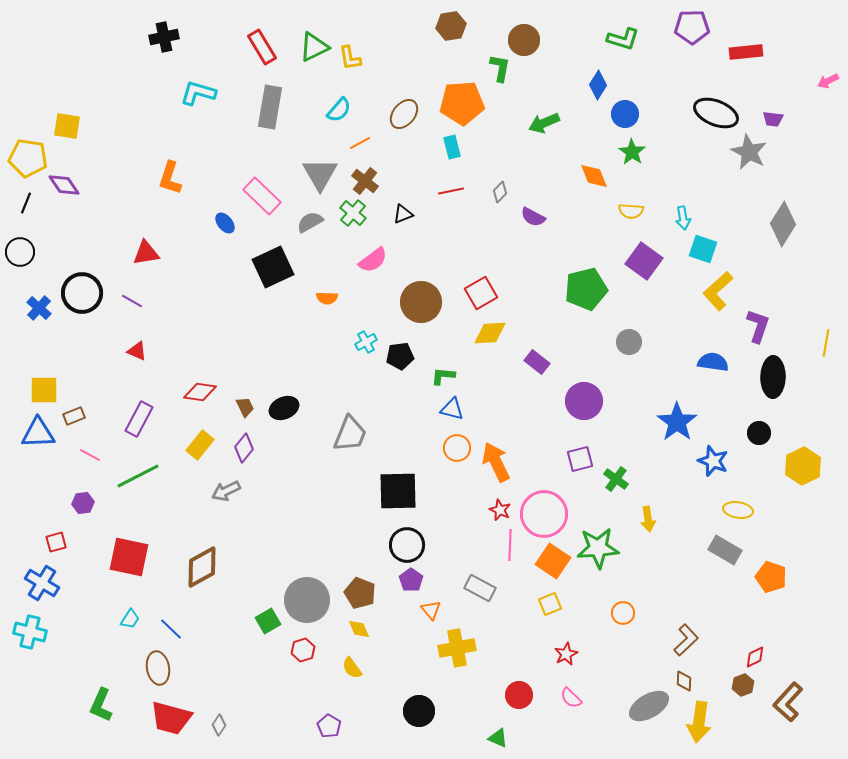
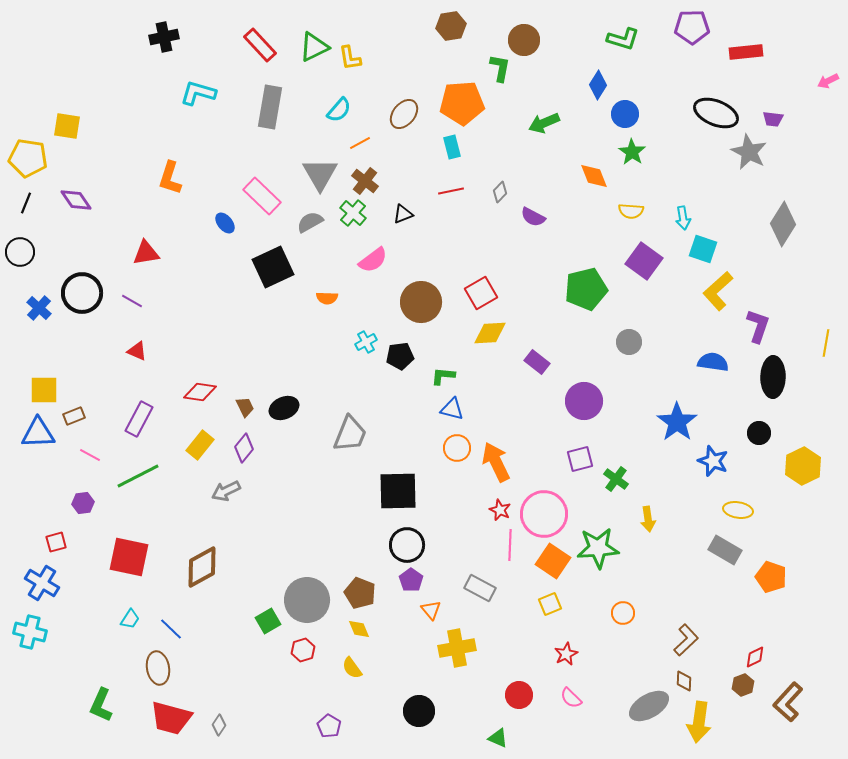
red rectangle at (262, 47): moved 2 px left, 2 px up; rotated 12 degrees counterclockwise
purple diamond at (64, 185): moved 12 px right, 15 px down
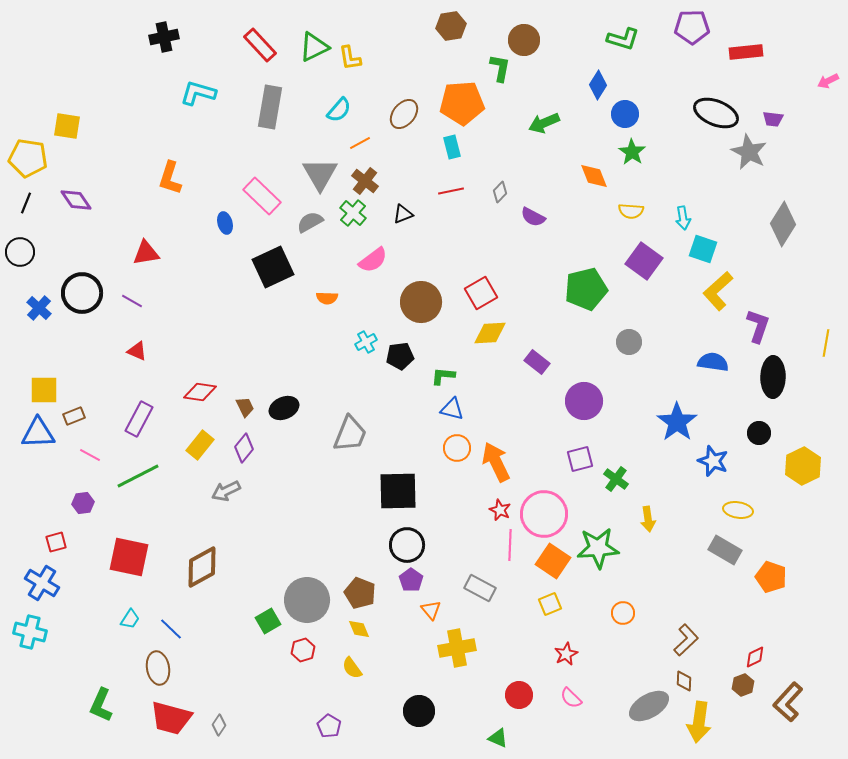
blue ellipse at (225, 223): rotated 25 degrees clockwise
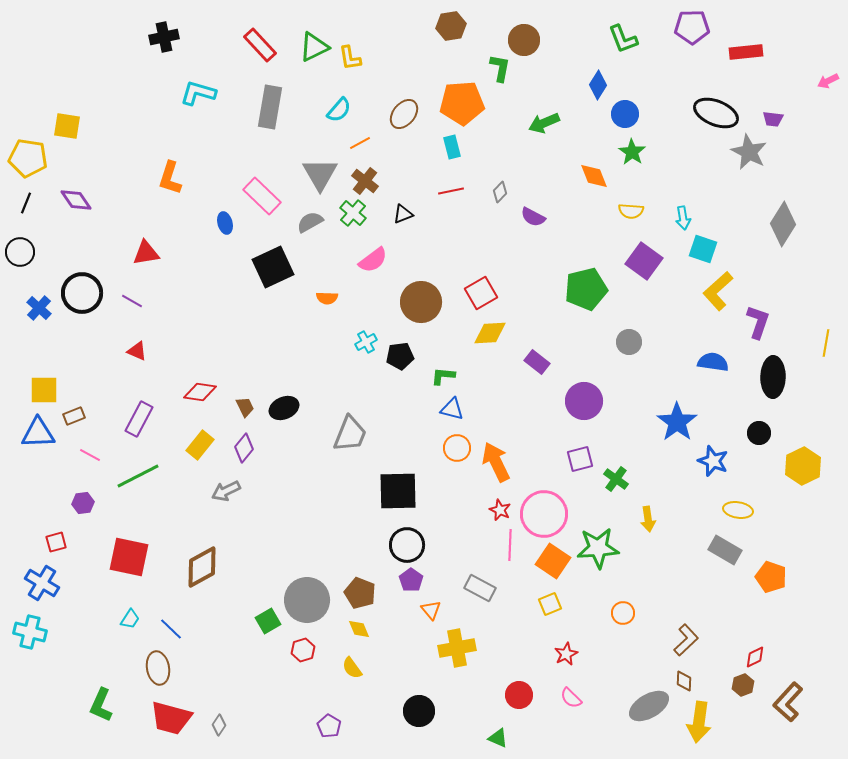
green L-shape at (623, 39): rotated 52 degrees clockwise
purple L-shape at (758, 326): moved 4 px up
